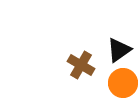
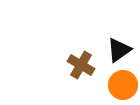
orange circle: moved 2 px down
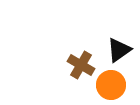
orange circle: moved 12 px left
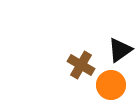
black triangle: moved 1 px right
